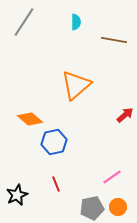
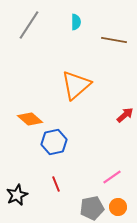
gray line: moved 5 px right, 3 px down
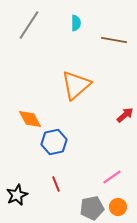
cyan semicircle: moved 1 px down
orange diamond: rotated 20 degrees clockwise
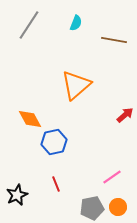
cyan semicircle: rotated 21 degrees clockwise
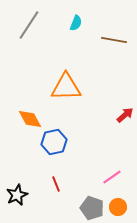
orange triangle: moved 10 px left, 2 px down; rotated 40 degrees clockwise
gray pentagon: rotated 30 degrees clockwise
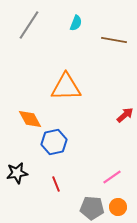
black star: moved 22 px up; rotated 15 degrees clockwise
gray pentagon: rotated 15 degrees counterclockwise
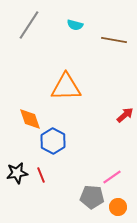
cyan semicircle: moved 1 px left, 2 px down; rotated 84 degrees clockwise
orange diamond: rotated 10 degrees clockwise
blue hexagon: moved 1 px left, 1 px up; rotated 20 degrees counterclockwise
red line: moved 15 px left, 9 px up
gray pentagon: moved 11 px up
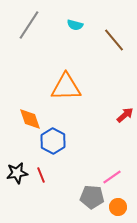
brown line: rotated 40 degrees clockwise
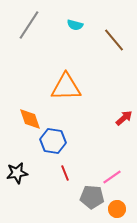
red arrow: moved 1 px left, 3 px down
blue hexagon: rotated 20 degrees counterclockwise
red line: moved 24 px right, 2 px up
orange circle: moved 1 px left, 2 px down
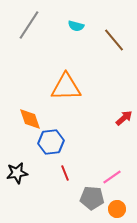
cyan semicircle: moved 1 px right, 1 px down
blue hexagon: moved 2 px left, 1 px down; rotated 15 degrees counterclockwise
gray pentagon: moved 1 px down
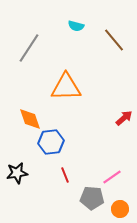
gray line: moved 23 px down
red line: moved 2 px down
orange circle: moved 3 px right
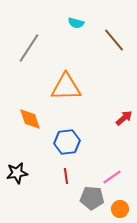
cyan semicircle: moved 3 px up
blue hexagon: moved 16 px right
red line: moved 1 px right, 1 px down; rotated 14 degrees clockwise
